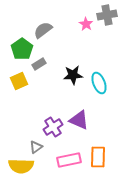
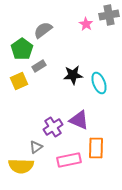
gray cross: moved 2 px right
gray rectangle: moved 2 px down
orange rectangle: moved 2 px left, 9 px up
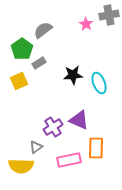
gray rectangle: moved 3 px up
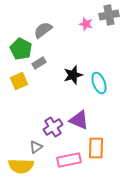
pink star: rotated 16 degrees counterclockwise
green pentagon: moved 1 px left; rotated 10 degrees counterclockwise
black star: rotated 12 degrees counterclockwise
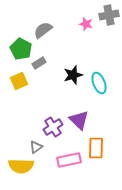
purple triangle: rotated 20 degrees clockwise
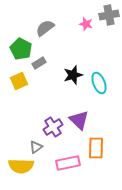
gray semicircle: moved 2 px right, 2 px up
pink rectangle: moved 1 px left, 3 px down
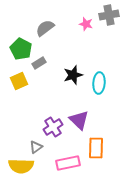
cyan ellipse: rotated 25 degrees clockwise
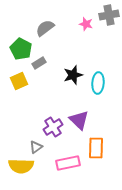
cyan ellipse: moved 1 px left
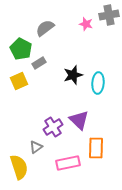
yellow semicircle: moved 2 px left, 1 px down; rotated 110 degrees counterclockwise
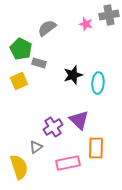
gray semicircle: moved 2 px right
gray rectangle: rotated 48 degrees clockwise
